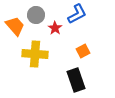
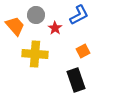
blue L-shape: moved 2 px right, 1 px down
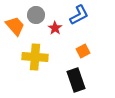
yellow cross: moved 3 px down
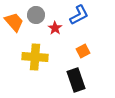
orange trapezoid: moved 1 px left, 4 px up
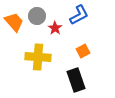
gray circle: moved 1 px right, 1 px down
yellow cross: moved 3 px right
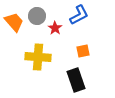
orange square: rotated 16 degrees clockwise
